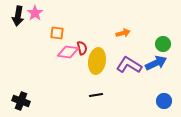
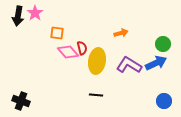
orange arrow: moved 2 px left
pink diamond: rotated 40 degrees clockwise
black line: rotated 16 degrees clockwise
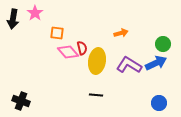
black arrow: moved 5 px left, 3 px down
blue circle: moved 5 px left, 2 px down
